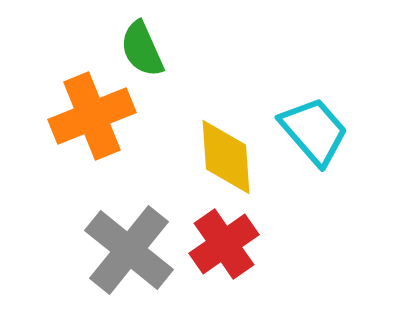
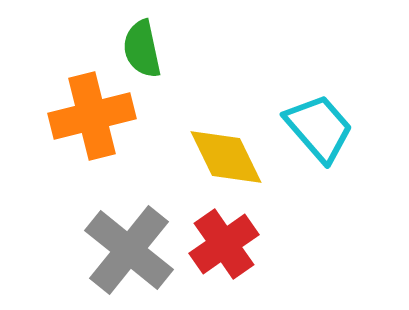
green semicircle: rotated 12 degrees clockwise
orange cross: rotated 8 degrees clockwise
cyan trapezoid: moved 5 px right, 3 px up
yellow diamond: rotated 22 degrees counterclockwise
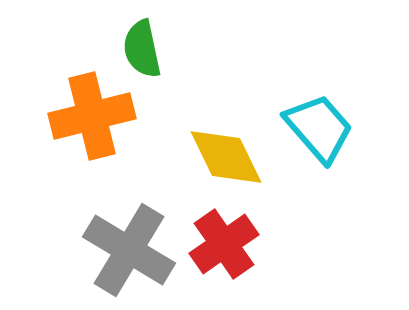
gray cross: rotated 8 degrees counterclockwise
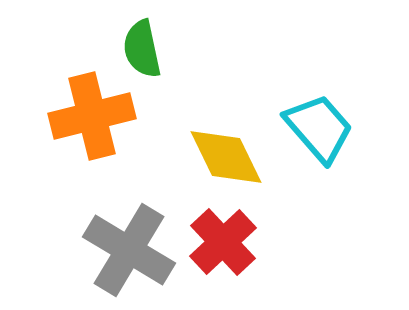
red cross: moved 1 px left, 2 px up; rotated 8 degrees counterclockwise
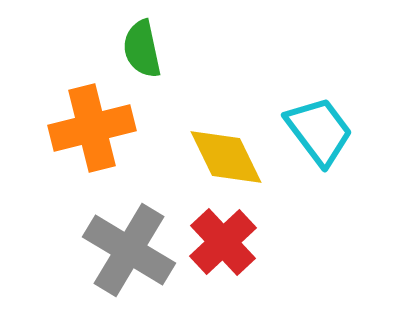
orange cross: moved 12 px down
cyan trapezoid: moved 3 px down; rotated 4 degrees clockwise
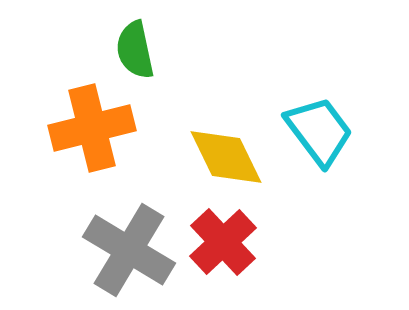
green semicircle: moved 7 px left, 1 px down
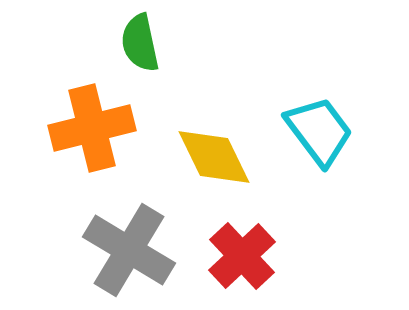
green semicircle: moved 5 px right, 7 px up
yellow diamond: moved 12 px left
red cross: moved 19 px right, 14 px down
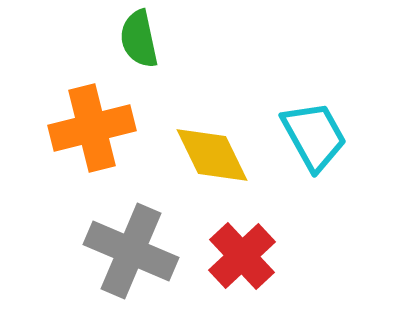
green semicircle: moved 1 px left, 4 px up
cyan trapezoid: moved 5 px left, 5 px down; rotated 8 degrees clockwise
yellow diamond: moved 2 px left, 2 px up
gray cross: moved 2 px right, 1 px down; rotated 8 degrees counterclockwise
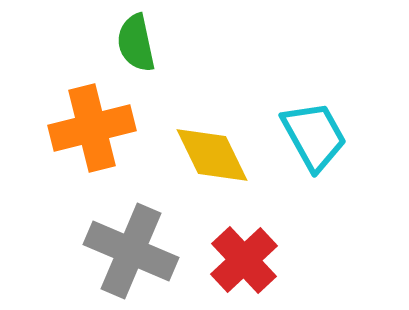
green semicircle: moved 3 px left, 4 px down
red cross: moved 2 px right, 4 px down
